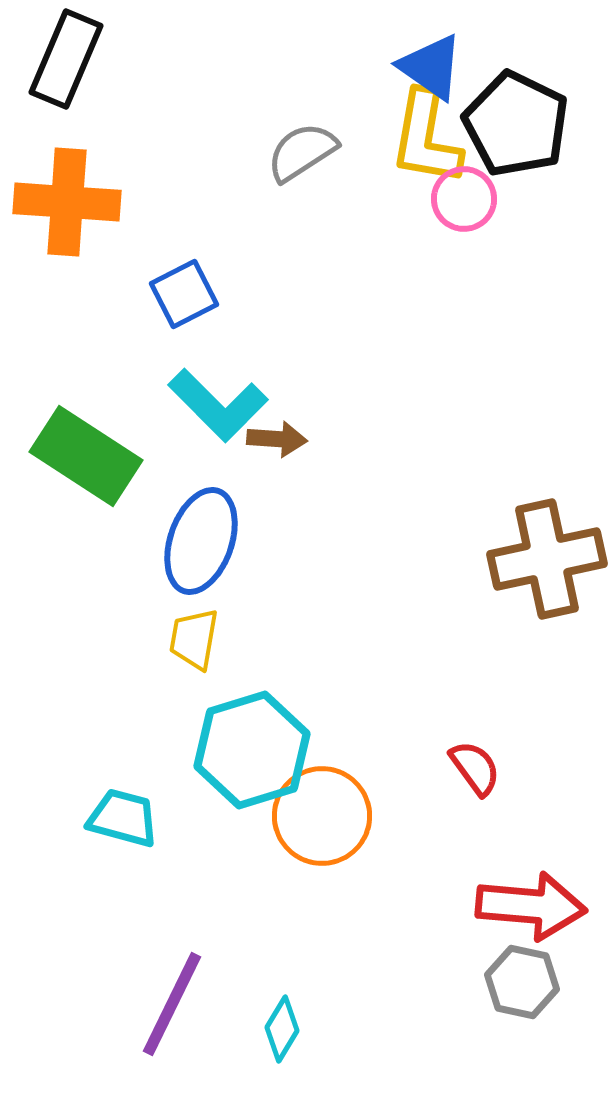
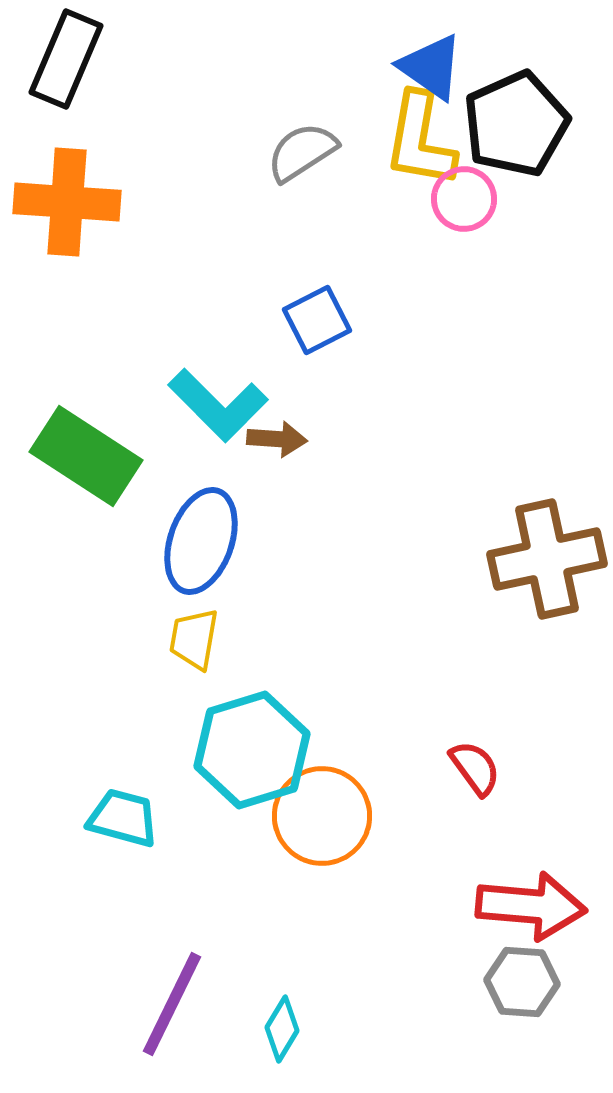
black pentagon: rotated 22 degrees clockwise
yellow L-shape: moved 6 px left, 2 px down
blue square: moved 133 px right, 26 px down
gray hexagon: rotated 8 degrees counterclockwise
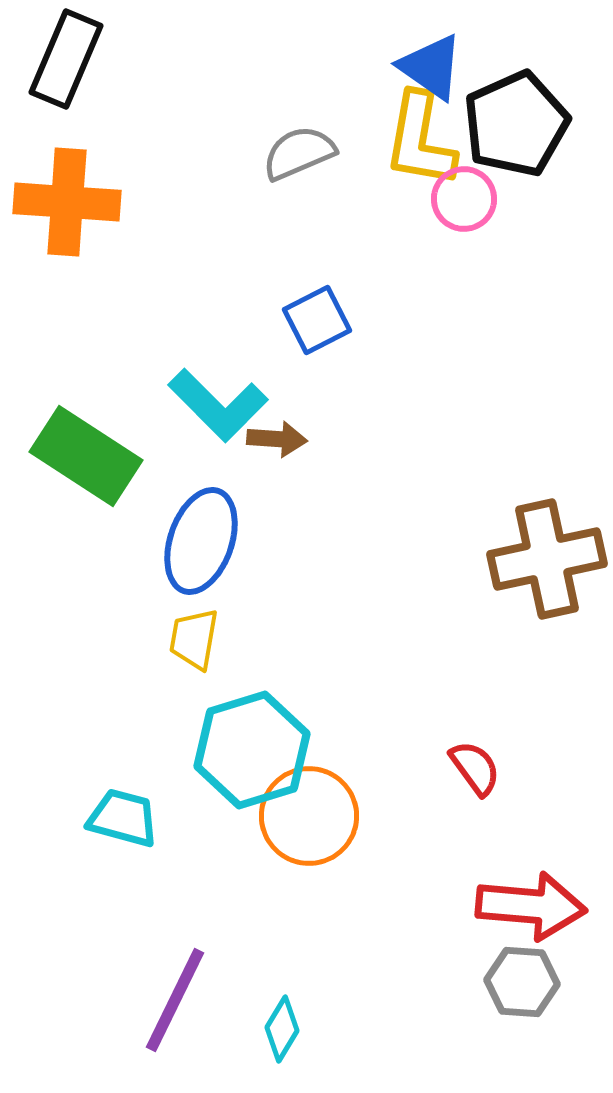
gray semicircle: moved 3 px left, 1 px down; rotated 10 degrees clockwise
orange circle: moved 13 px left
purple line: moved 3 px right, 4 px up
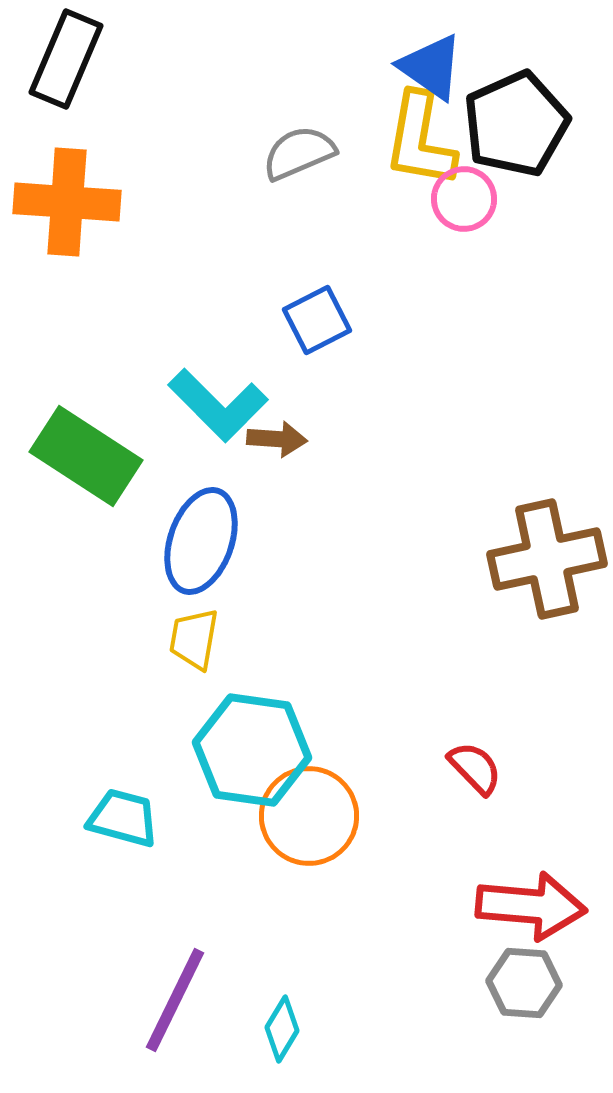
cyan hexagon: rotated 25 degrees clockwise
red semicircle: rotated 8 degrees counterclockwise
gray hexagon: moved 2 px right, 1 px down
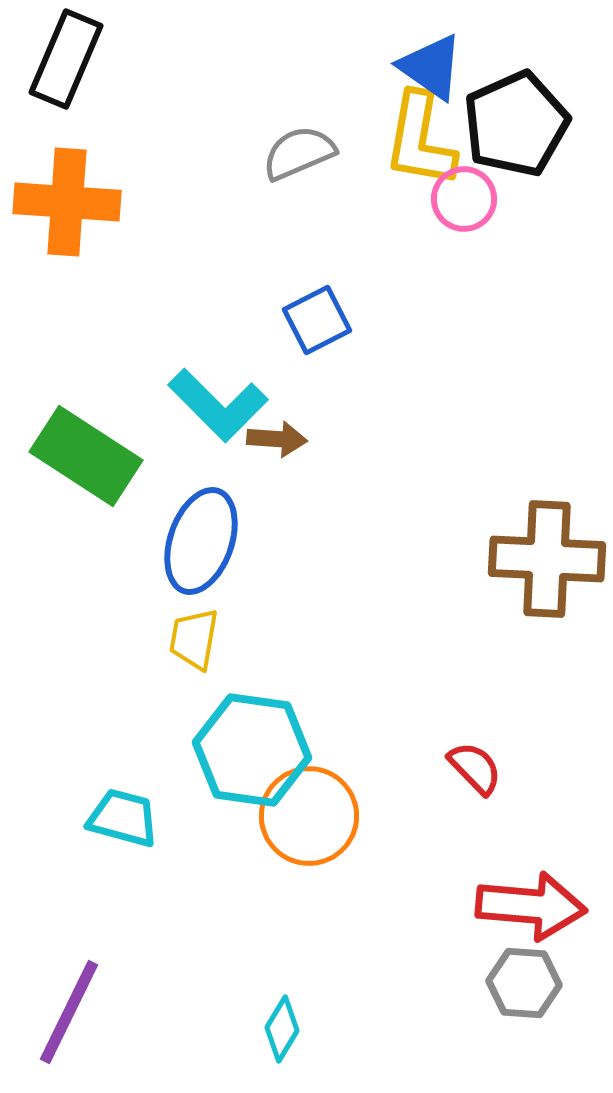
brown cross: rotated 15 degrees clockwise
purple line: moved 106 px left, 12 px down
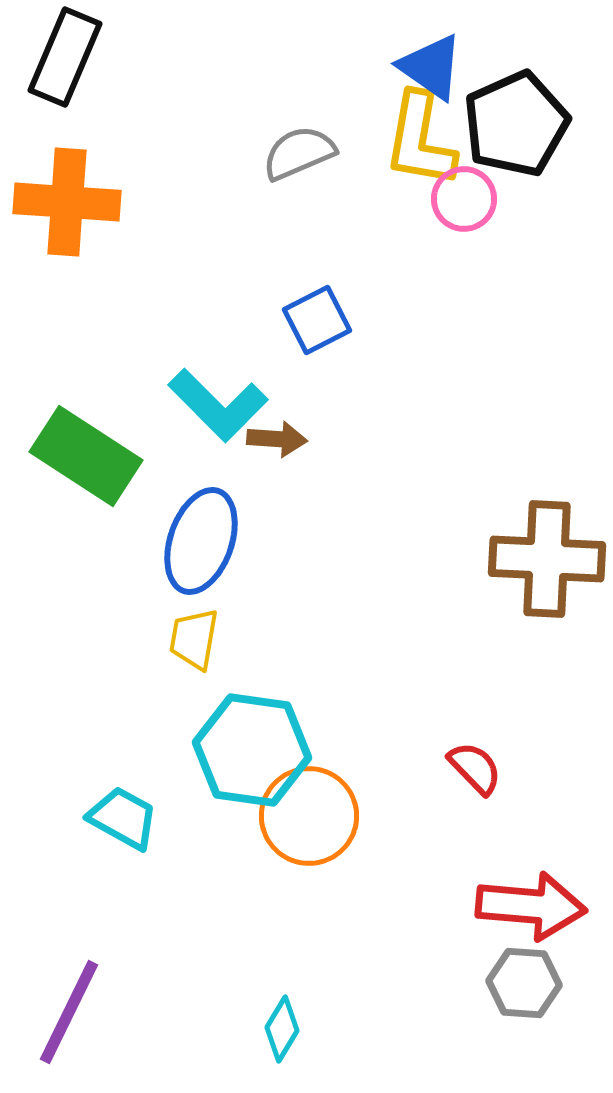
black rectangle: moved 1 px left, 2 px up
cyan trapezoid: rotated 14 degrees clockwise
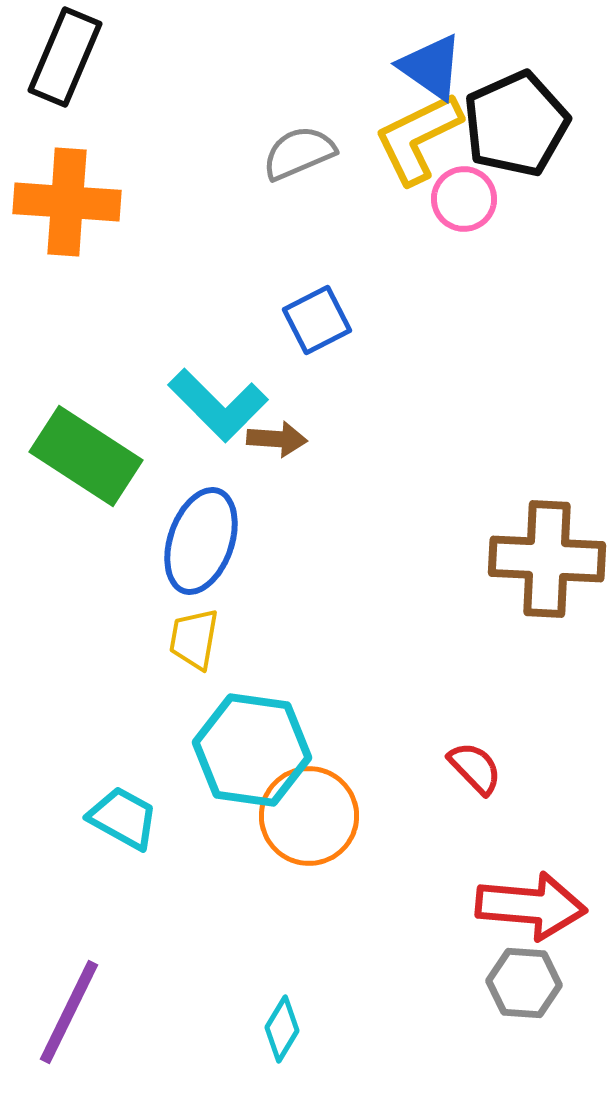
yellow L-shape: moved 2 px left, 2 px up; rotated 54 degrees clockwise
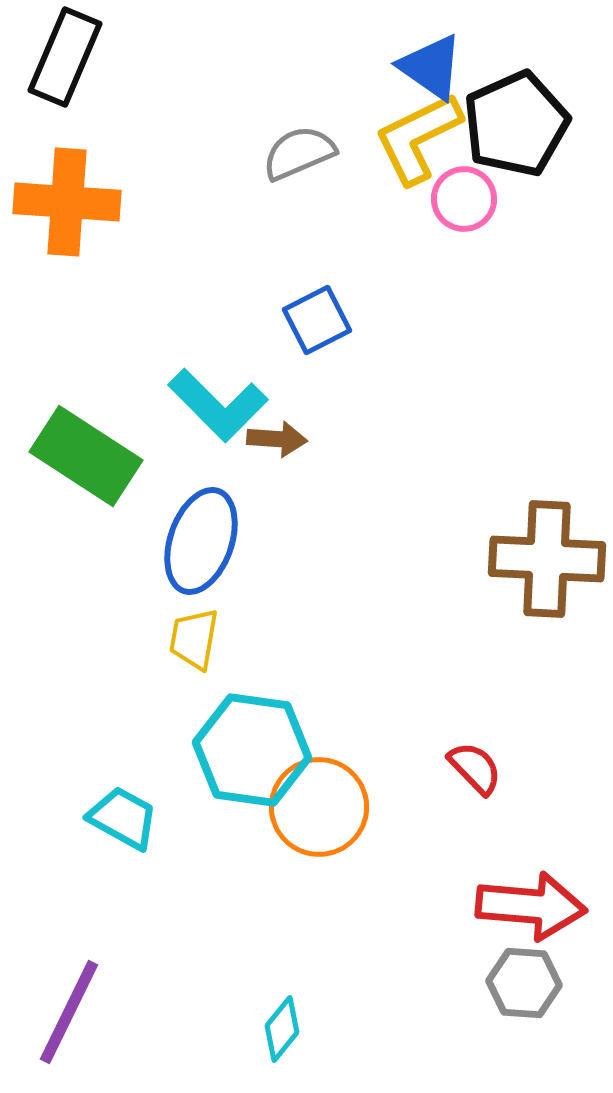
orange circle: moved 10 px right, 9 px up
cyan diamond: rotated 8 degrees clockwise
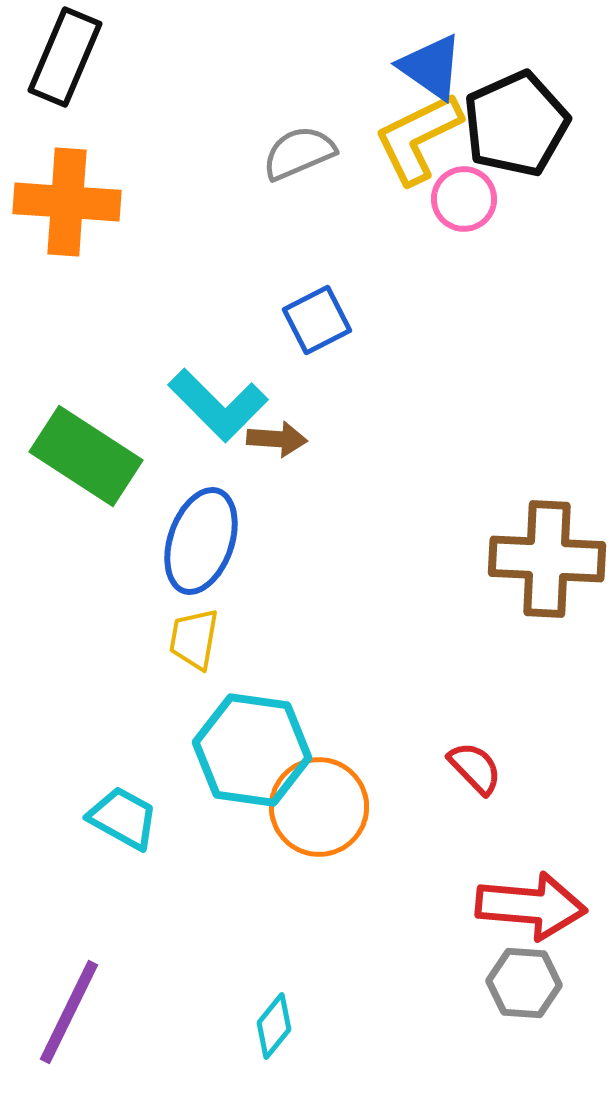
cyan diamond: moved 8 px left, 3 px up
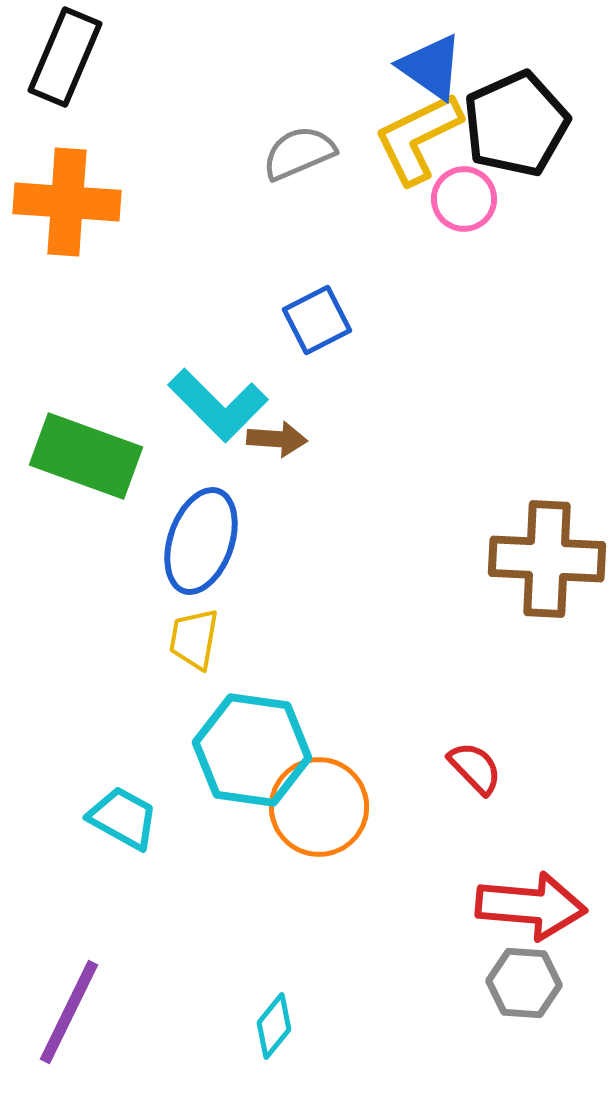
green rectangle: rotated 13 degrees counterclockwise
